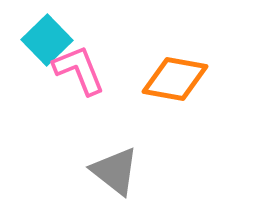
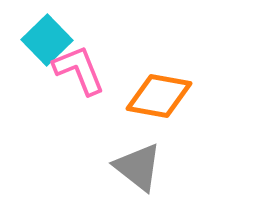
orange diamond: moved 16 px left, 17 px down
gray triangle: moved 23 px right, 4 px up
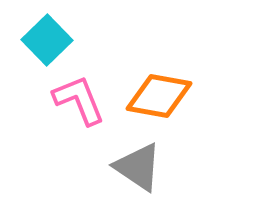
pink L-shape: moved 30 px down
gray triangle: rotated 4 degrees counterclockwise
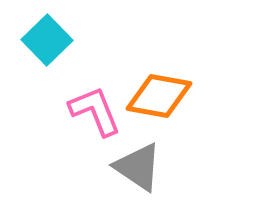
pink L-shape: moved 16 px right, 11 px down
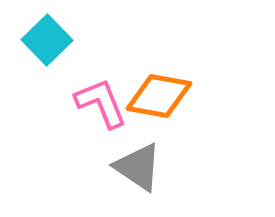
pink L-shape: moved 6 px right, 8 px up
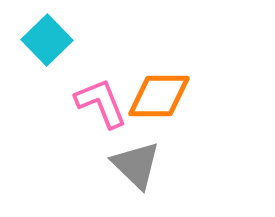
orange diamond: rotated 10 degrees counterclockwise
gray triangle: moved 2 px left, 2 px up; rotated 10 degrees clockwise
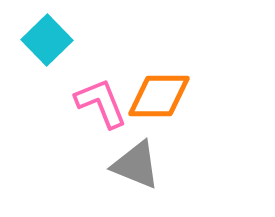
gray triangle: rotated 22 degrees counterclockwise
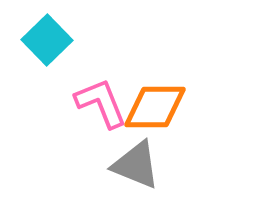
orange diamond: moved 4 px left, 11 px down
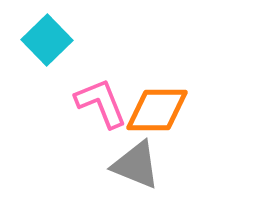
orange diamond: moved 2 px right, 3 px down
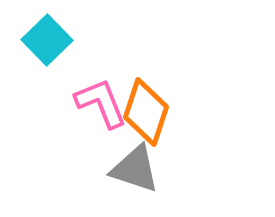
orange diamond: moved 11 px left, 2 px down; rotated 72 degrees counterclockwise
gray triangle: moved 1 px left, 4 px down; rotated 4 degrees counterclockwise
